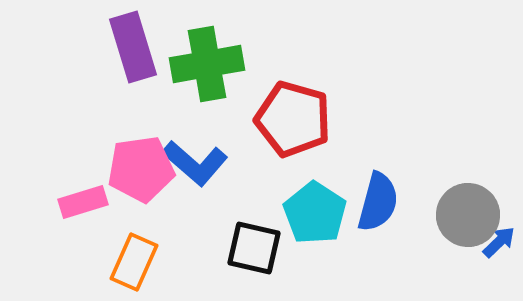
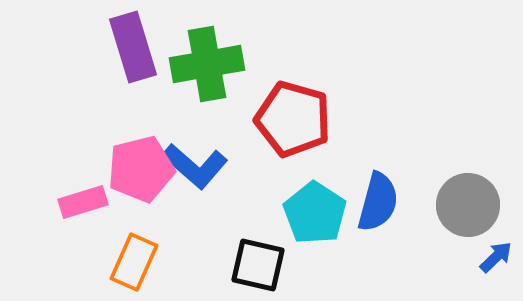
blue L-shape: moved 3 px down
pink pentagon: rotated 6 degrees counterclockwise
gray circle: moved 10 px up
blue arrow: moved 3 px left, 15 px down
black square: moved 4 px right, 17 px down
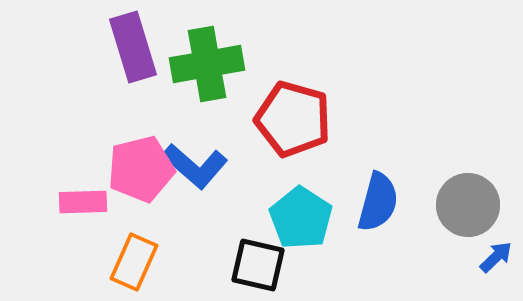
pink rectangle: rotated 15 degrees clockwise
cyan pentagon: moved 14 px left, 5 px down
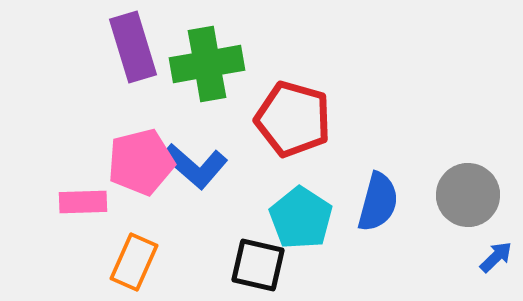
pink pentagon: moved 7 px up
gray circle: moved 10 px up
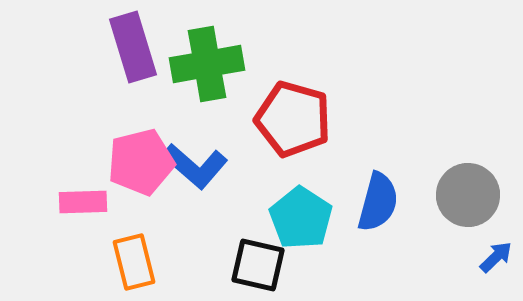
orange rectangle: rotated 38 degrees counterclockwise
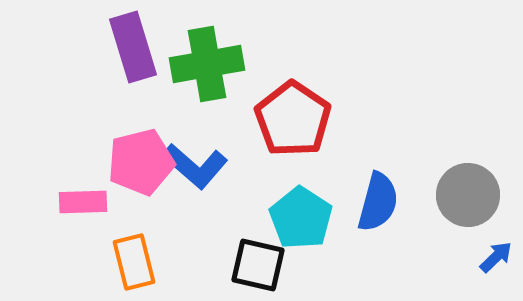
red pentagon: rotated 18 degrees clockwise
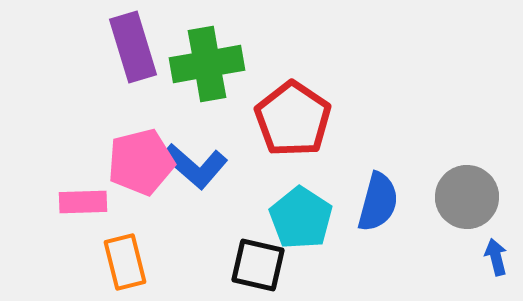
gray circle: moved 1 px left, 2 px down
blue arrow: rotated 60 degrees counterclockwise
orange rectangle: moved 9 px left
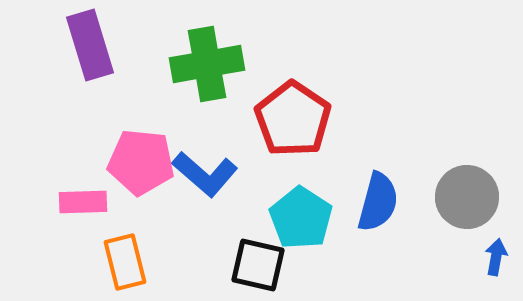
purple rectangle: moved 43 px left, 2 px up
pink pentagon: rotated 20 degrees clockwise
blue L-shape: moved 10 px right, 8 px down
blue arrow: rotated 24 degrees clockwise
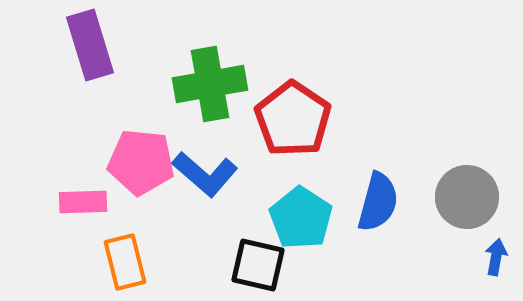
green cross: moved 3 px right, 20 px down
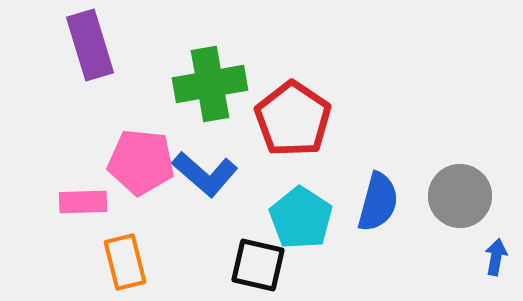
gray circle: moved 7 px left, 1 px up
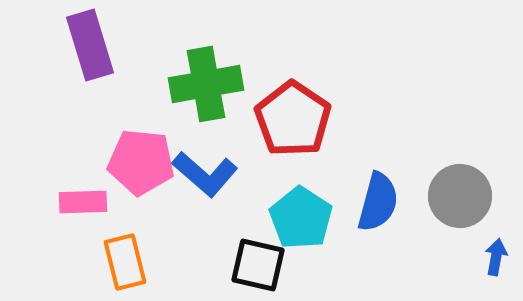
green cross: moved 4 px left
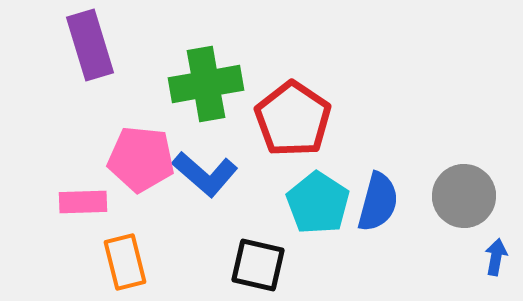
pink pentagon: moved 3 px up
gray circle: moved 4 px right
cyan pentagon: moved 17 px right, 15 px up
